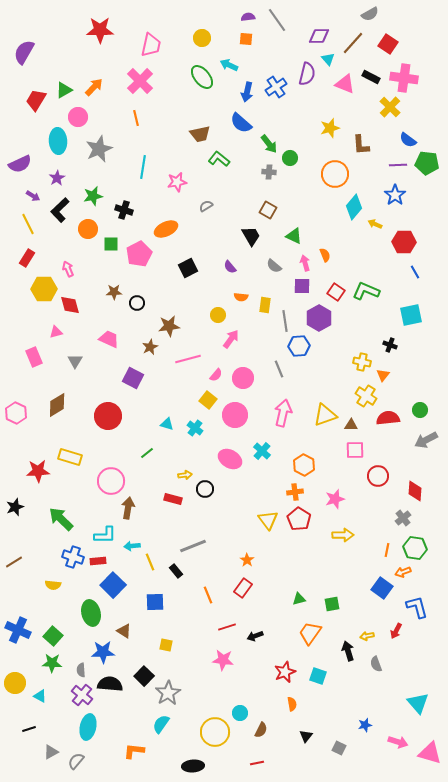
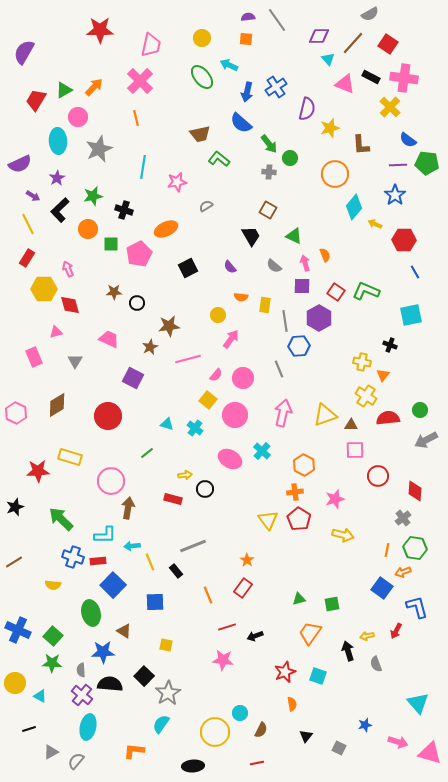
purple semicircle at (307, 74): moved 35 px down
red hexagon at (404, 242): moved 2 px up
yellow arrow at (343, 535): rotated 15 degrees clockwise
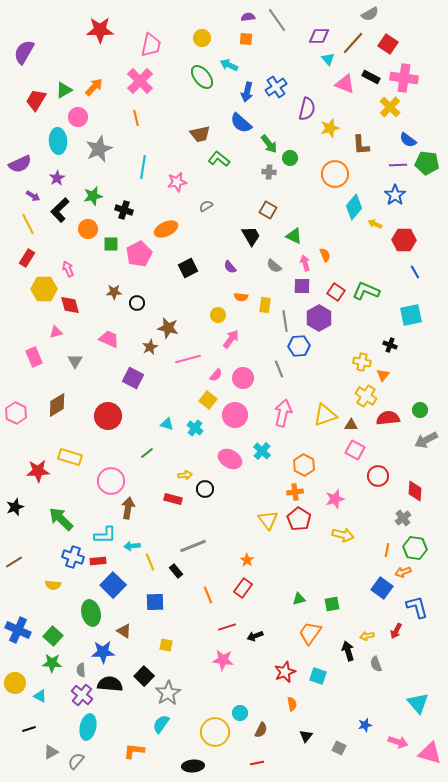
brown star at (169, 326): moved 1 px left, 2 px down; rotated 20 degrees clockwise
pink square at (355, 450): rotated 30 degrees clockwise
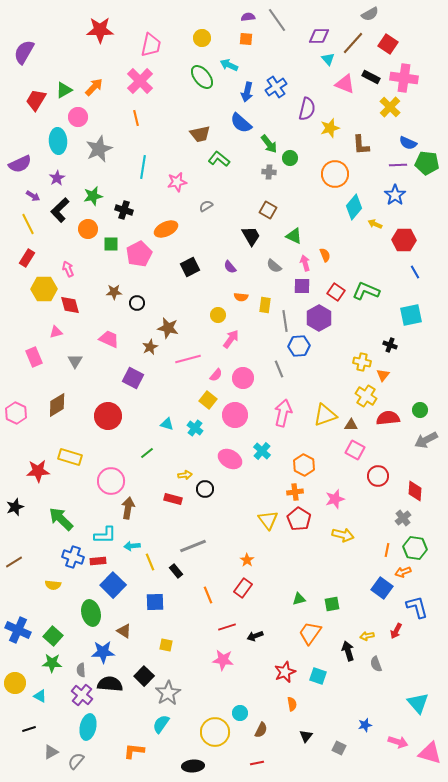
blue semicircle at (408, 140): moved 3 px down; rotated 12 degrees counterclockwise
black square at (188, 268): moved 2 px right, 1 px up
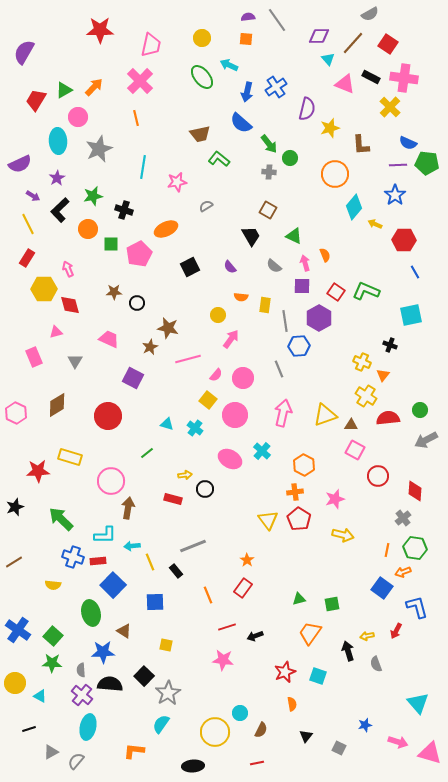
yellow cross at (362, 362): rotated 12 degrees clockwise
blue cross at (18, 630): rotated 10 degrees clockwise
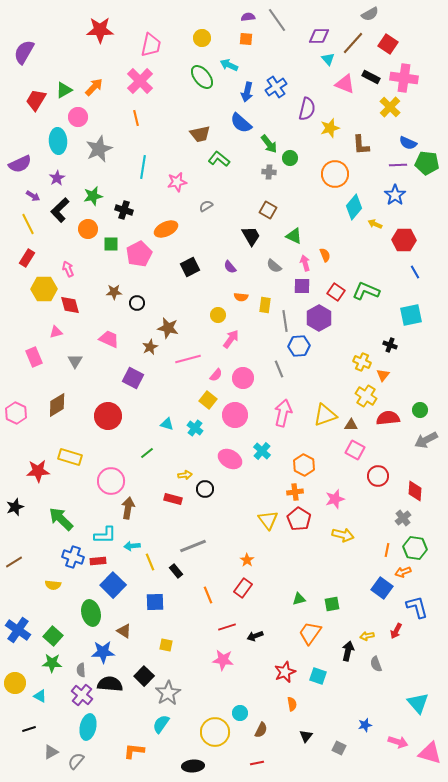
black arrow at (348, 651): rotated 30 degrees clockwise
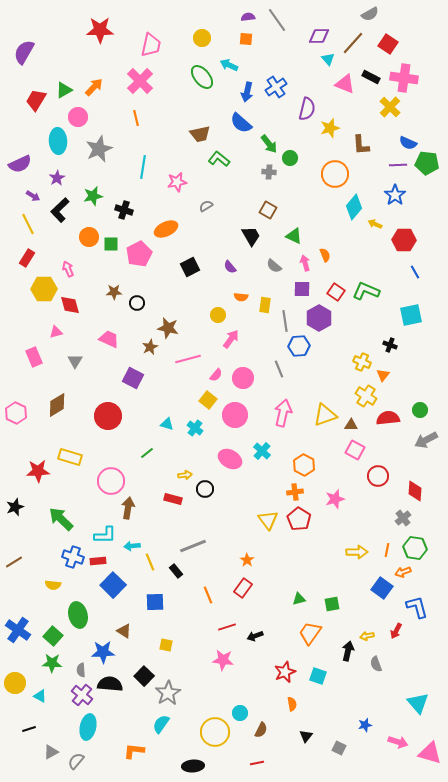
orange circle at (88, 229): moved 1 px right, 8 px down
purple square at (302, 286): moved 3 px down
yellow arrow at (343, 535): moved 14 px right, 17 px down; rotated 15 degrees counterclockwise
green ellipse at (91, 613): moved 13 px left, 2 px down
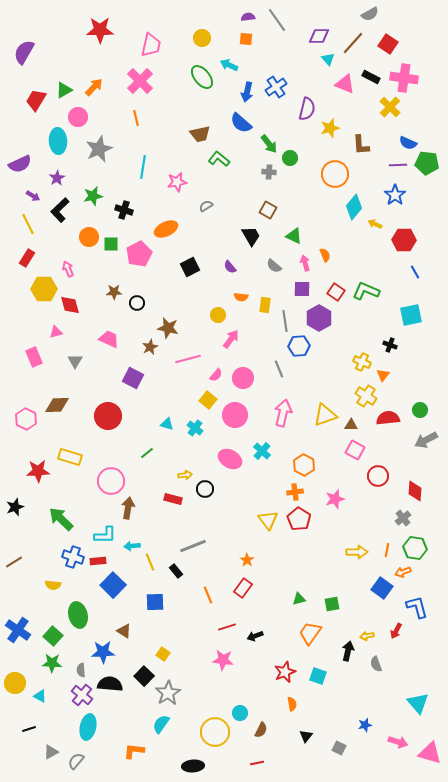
brown diamond at (57, 405): rotated 30 degrees clockwise
pink hexagon at (16, 413): moved 10 px right, 6 px down
yellow square at (166, 645): moved 3 px left, 9 px down; rotated 24 degrees clockwise
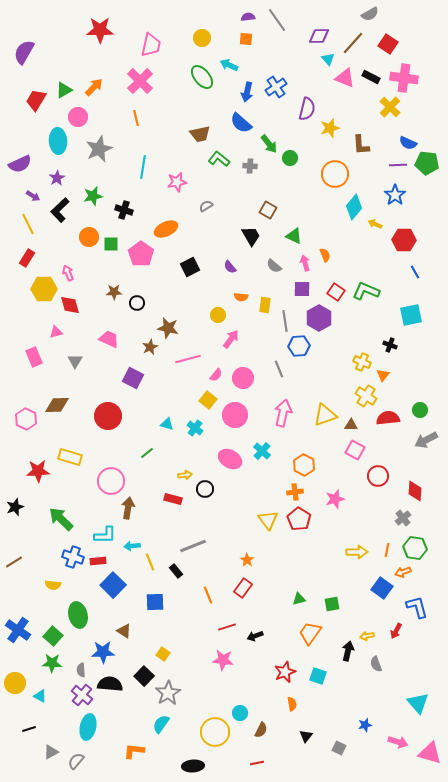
pink triangle at (345, 84): moved 6 px up
gray cross at (269, 172): moved 19 px left, 6 px up
pink pentagon at (139, 254): moved 2 px right; rotated 10 degrees counterclockwise
pink arrow at (68, 269): moved 4 px down
